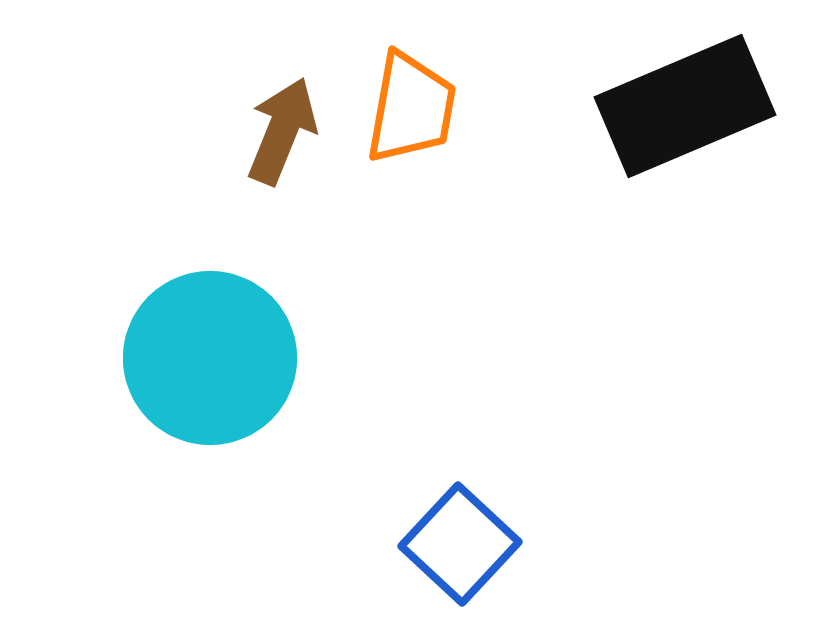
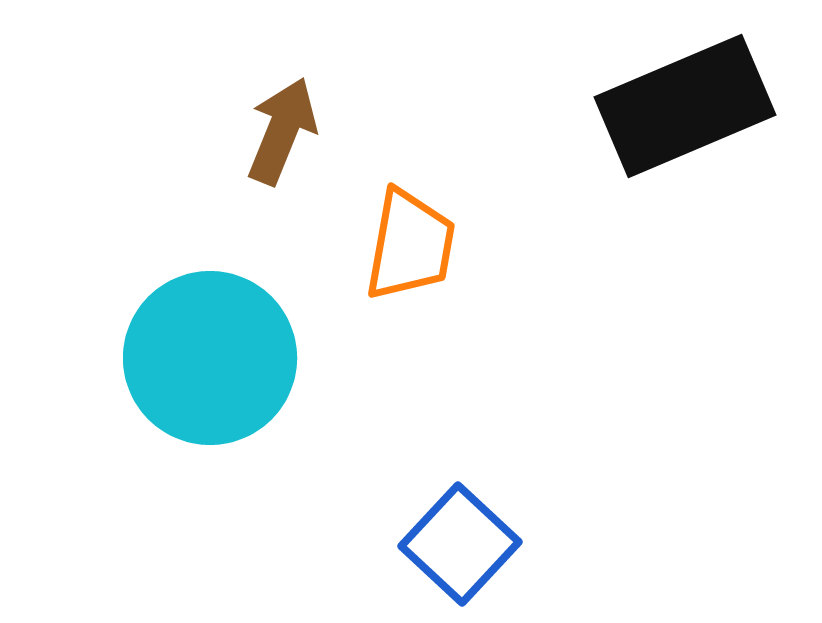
orange trapezoid: moved 1 px left, 137 px down
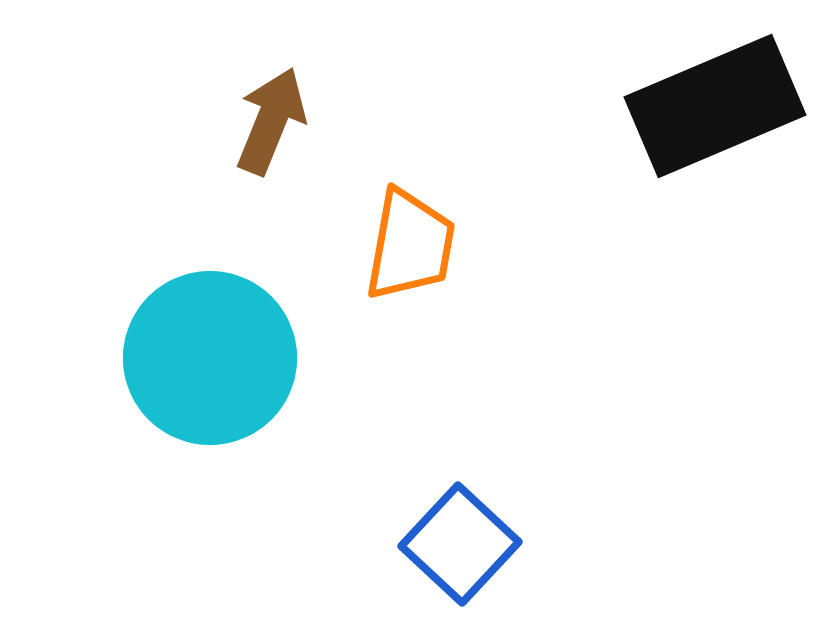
black rectangle: moved 30 px right
brown arrow: moved 11 px left, 10 px up
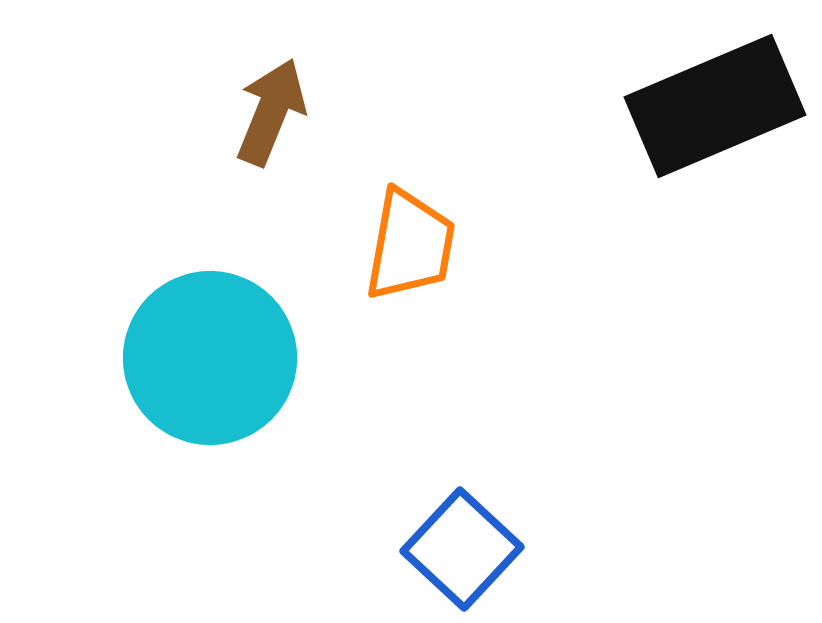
brown arrow: moved 9 px up
blue square: moved 2 px right, 5 px down
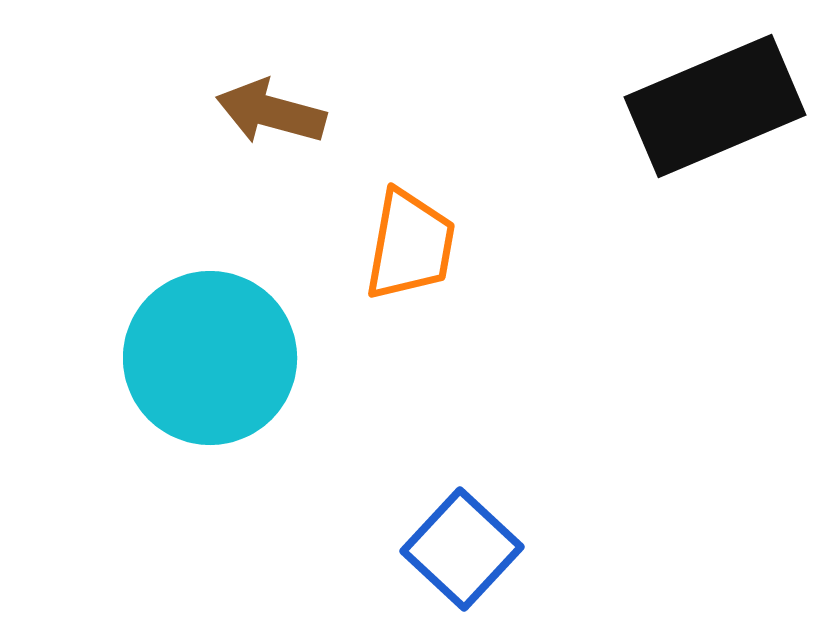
brown arrow: rotated 97 degrees counterclockwise
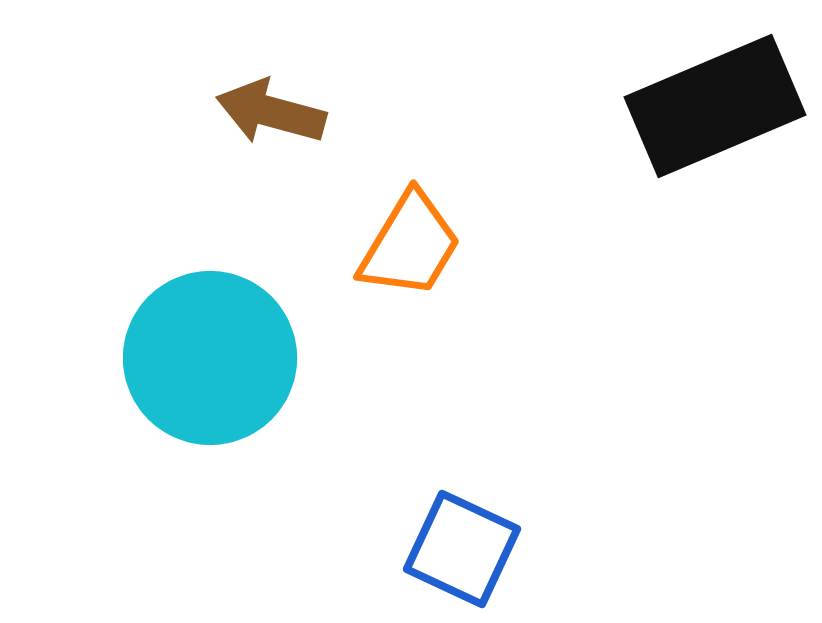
orange trapezoid: rotated 21 degrees clockwise
blue square: rotated 18 degrees counterclockwise
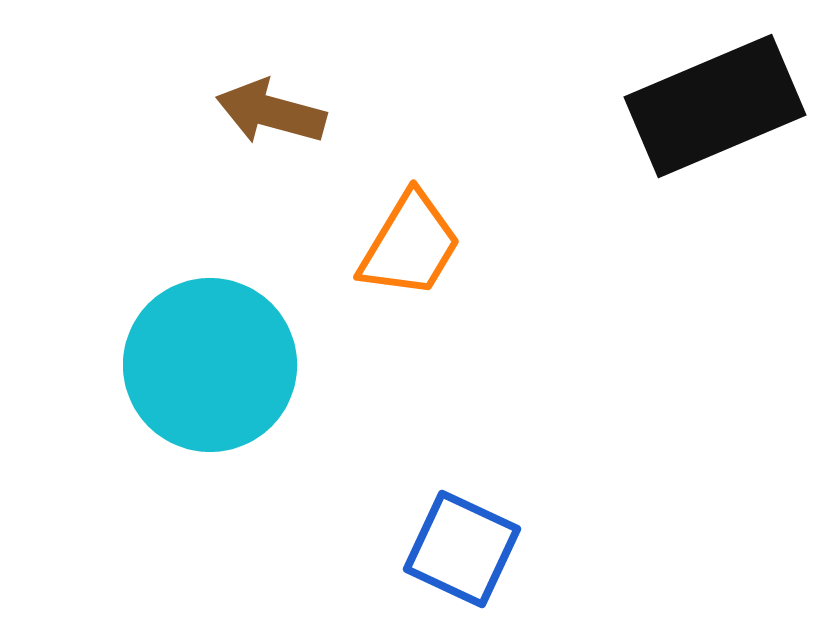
cyan circle: moved 7 px down
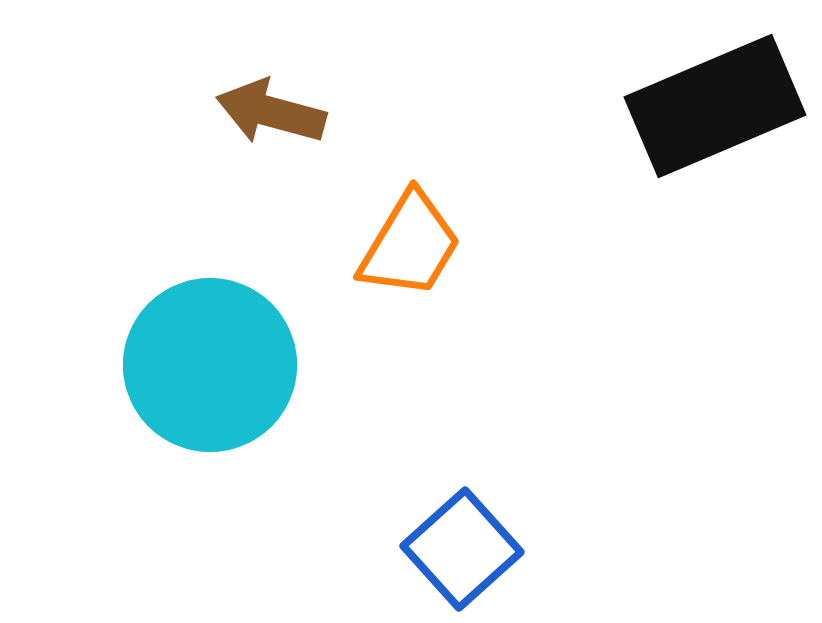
blue square: rotated 23 degrees clockwise
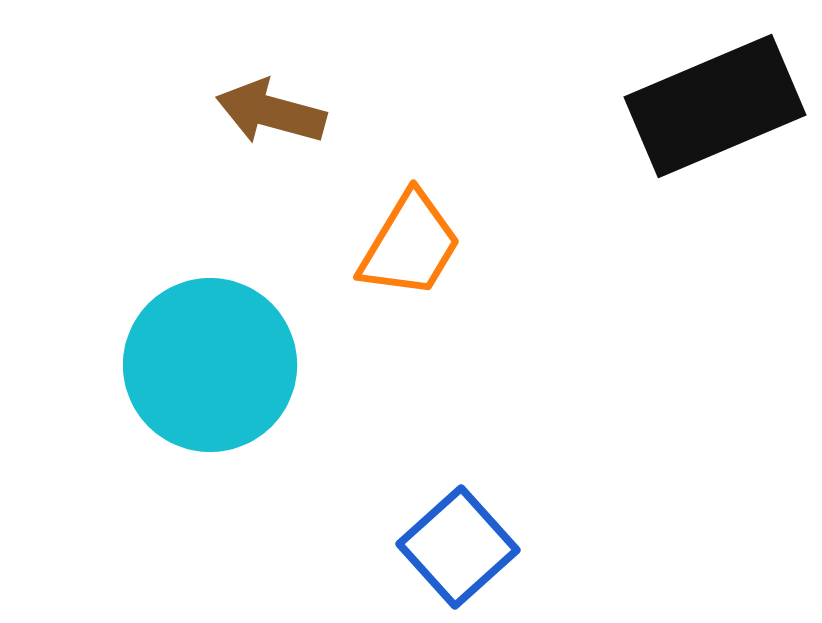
blue square: moved 4 px left, 2 px up
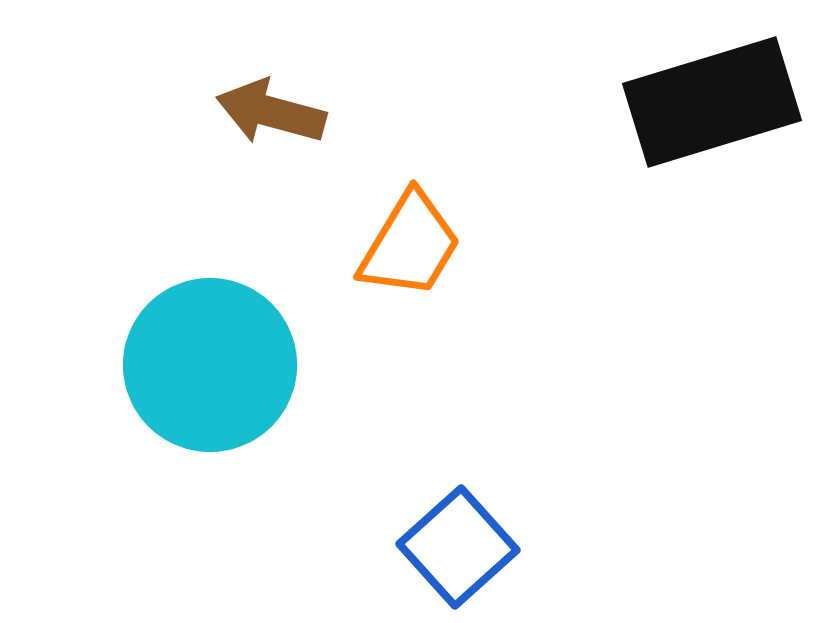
black rectangle: moved 3 px left, 4 px up; rotated 6 degrees clockwise
